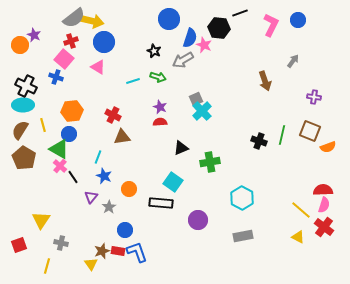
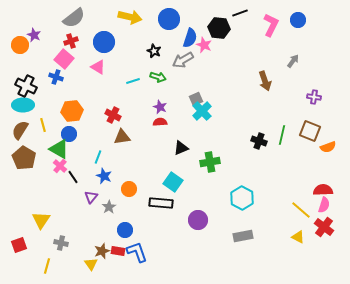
yellow arrow at (92, 21): moved 38 px right, 4 px up
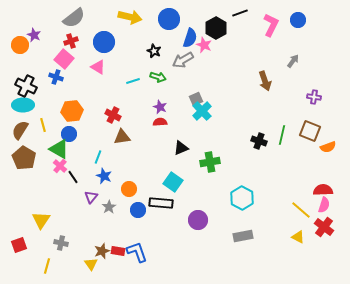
black hexagon at (219, 28): moved 3 px left; rotated 25 degrees clockwise
blue circle at (125, 230): moved 13 px right, 20 px up
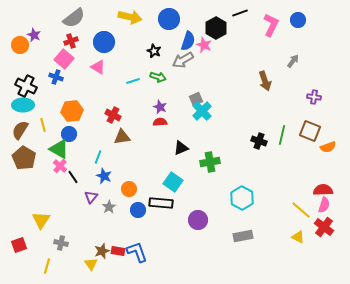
blue semicircle at (190, 38): moved 2 px left, 3 px down
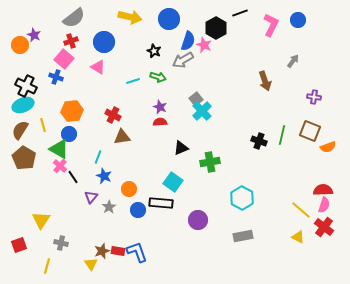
gray square at (196, 99): rotated 16 degrees counterclockwise
cyan ellipse at (23, 105): rotated 20 degrees counterclockwise
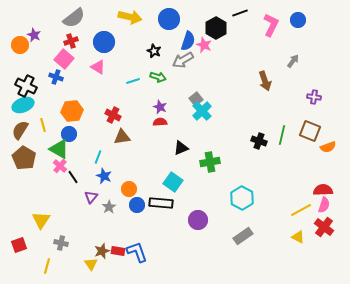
blue circle at (138, 210): moved 1 px left, 5 px up
yellow line at (301, 210): rotated 70 degrees counterclockwise
gray rectangle at (243, 236): rotated 24 degrees counterclockwise
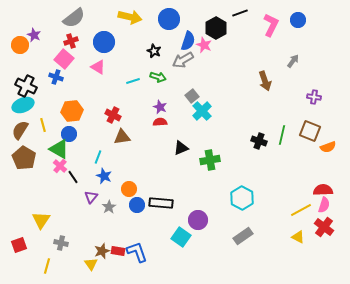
gray square at (196, 99): moved 4 px left, 3 px up
green cross at (210, 162): moved 2 px up
cyan square at (173, 182): moved 8 px right, 55 px down
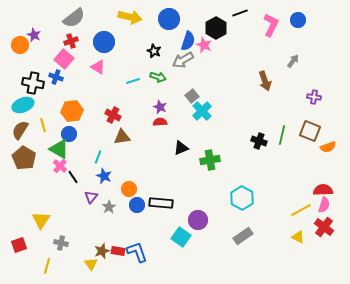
black cross at (26, 86): moved 7 px right, 3 px up; rotated 15 degrees counterclockwise
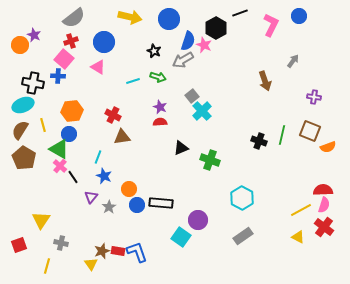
blue circle at (298, 20): moved 1 px right, 4 px up
blue cross at (56, 77): moved 2 px right, 1 px up; rotated 16 degrees counterclockwise
green cross at (210, 160): rotated 30 degrees clockwise
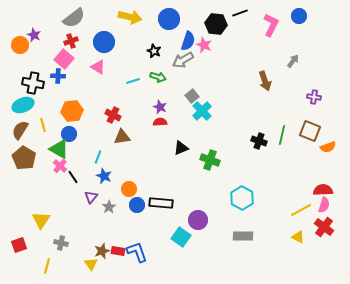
black hexagon at (216, 28): moved 4 px up; rotated 25 degrees counterclockwise
gray rectangle at (243, 236): rotated 36 degrees clockwise
